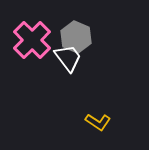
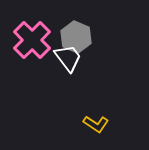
yellow L-shape: moved 2 px left, 2 px down
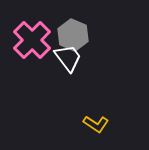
gray hexagon: moved 3 px left, 2 px up
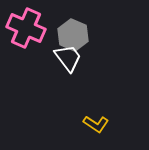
pink cross: moved 6 px left, 12 px up; rotated 21 degrees counterclockwise
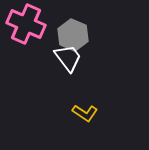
pink cross: moved 4 px up
yellow L-shape: moved 11 px left, 11 px up
